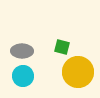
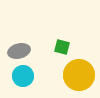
gray ellipse: moved 3 px left; rotated 15 degrees counterclockwise
yellow circle: moved 1 px right, 3 px down
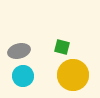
yellow circle: moved 6 px left
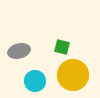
cyan circle: moved 12 px right, 5 px down
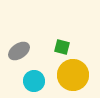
gray ellipse: rotated 20 degrees counterclockwise
cyan circle: moved 1 px left
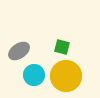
yellow circle: moved 7 px left, 1 px down
cyan circle: moved 6 px up
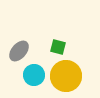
green square: moved 4 px left
gray ellipse: rotated 15 degrees counterclockwise
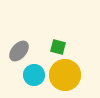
yellow circle: moved 1 px left, 1 px up
